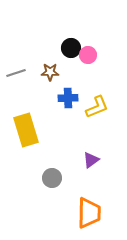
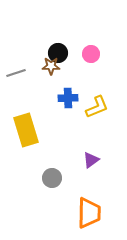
black circle: moved 13 px left, 5 px down
pink circle: moved 3 px right, 1 px up
brown star: moved 1 px right, 6 px up
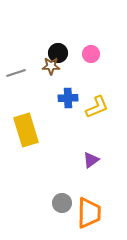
gray circle: moved 10 px right, 25 px down
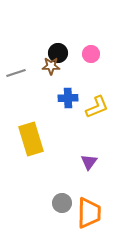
yellow rectangle: moved 5 px right, 9 px down
purple triangle: moved 2 px left, 2 px down; rotated 18 degrees counterclockwise
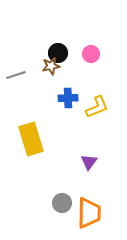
brown star: rotated 12 degrees counterclockwise
gray line: moved 2 px down
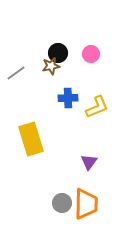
gray line: moved 2 px up; rotated 18 degrees counterclockwise
orange trapezoid: moved 3 px left, 9 px up
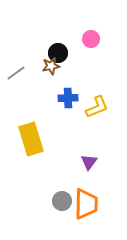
pink circle: moved 15 px up
gray circle: moved 2 px up
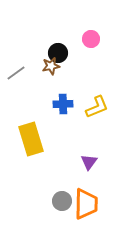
blue cross: moved 5 px left, 6 px down
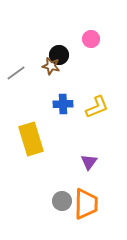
black circle: moved 1 px right, 2 px down
brown star: rotated 24 degrees clockwise
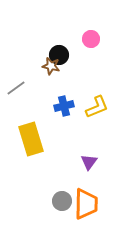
gray line: moved 15 px down
blue cross: moved 1 px right, 2 px down; rotated 12 degrees counterclockwise
